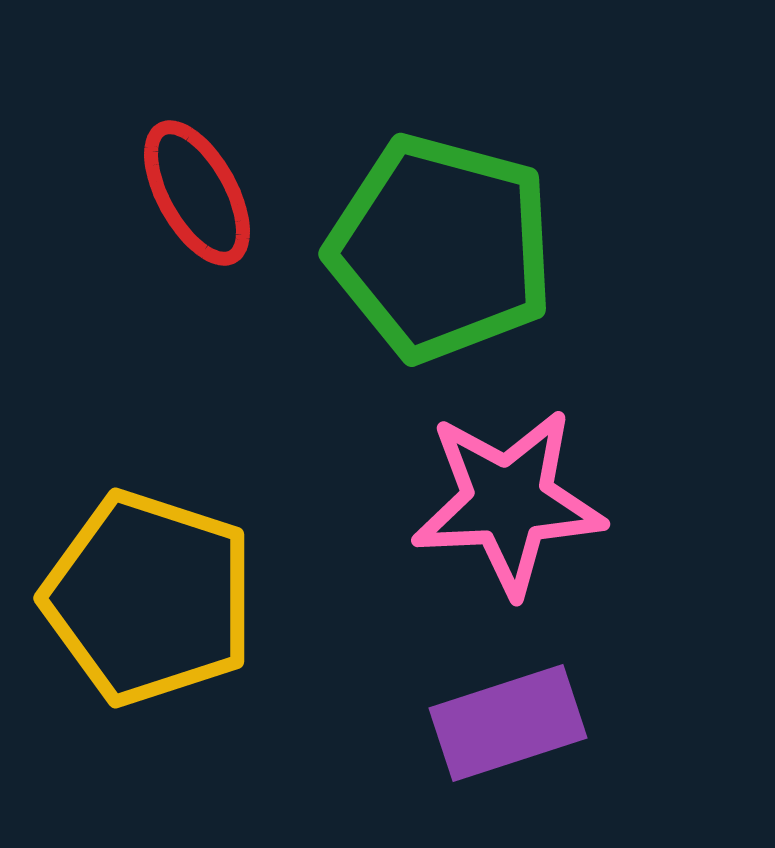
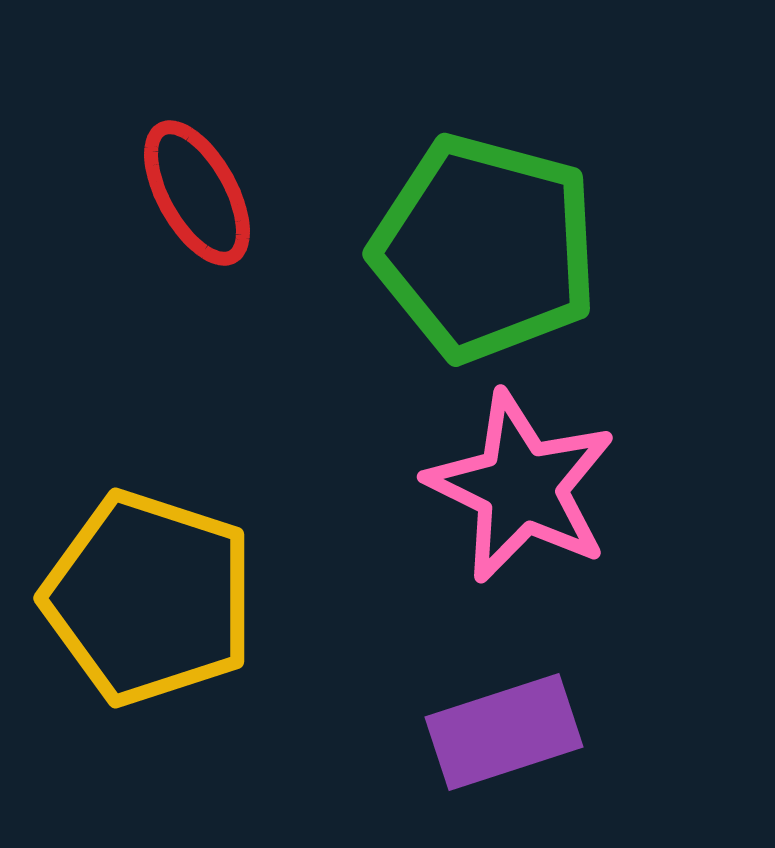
green pentagon: moved 44 px right
pink star: moved 13 px right, 15 px up; rotated 29 degrees clockwise
purple rectangle: moved 4 px left, 9 px down
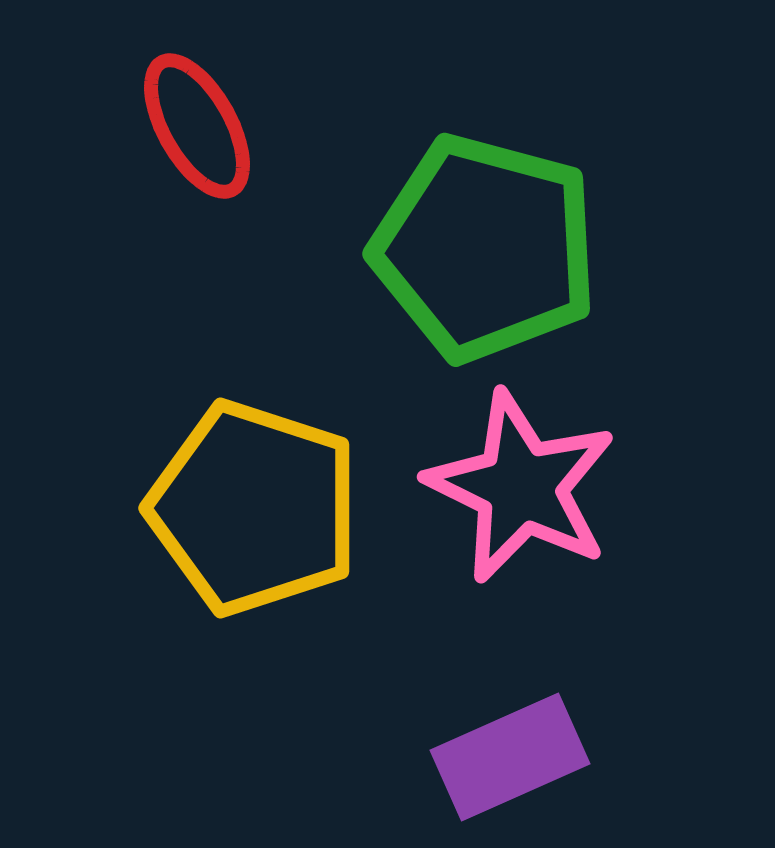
red ellipse: moved 67 px up
yellow pentagon: moved 105 px right, 90 px up
purple rectangle: moved 6 px right, 25 px down; rotated 6 degrees counterclockwise
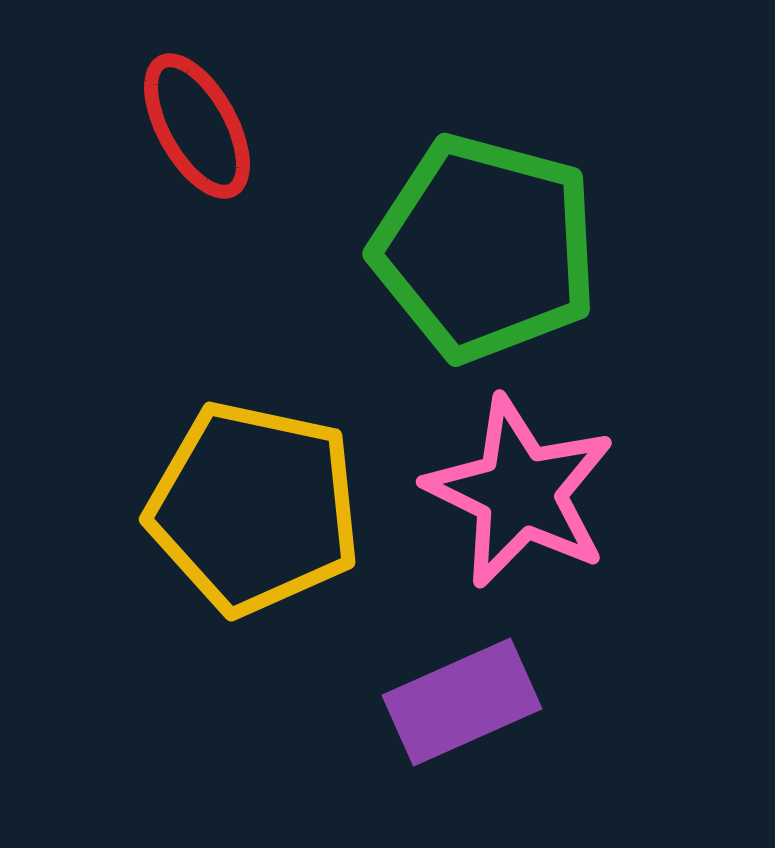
pink star: moved 1 px left, 5 px down
yellow pentagon: rotated 6 degrees counterclockwise
purple rectangle: moved 48 px left, 55 px up
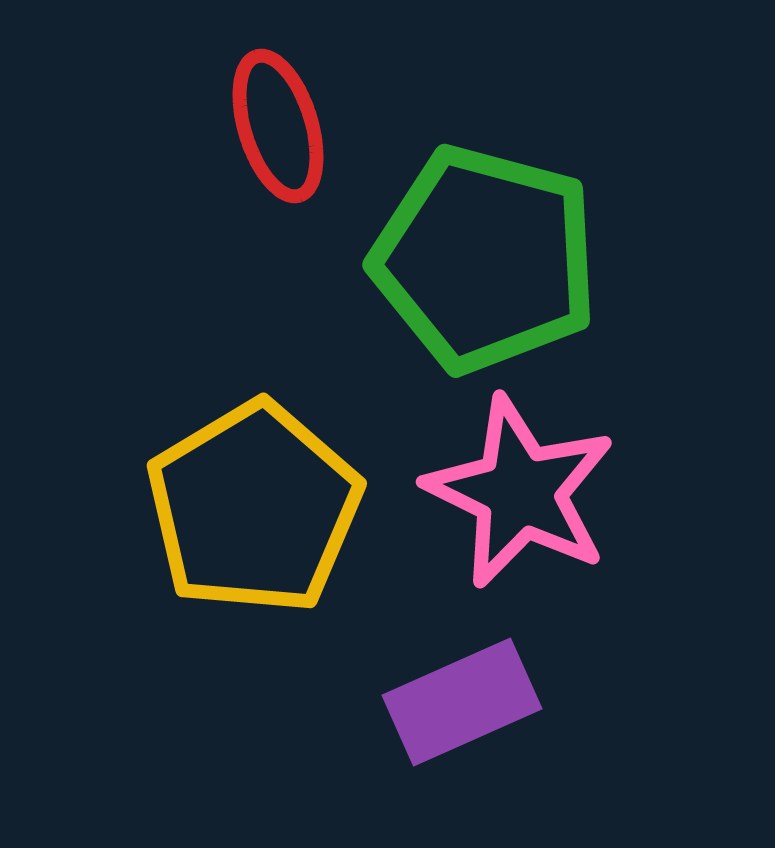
red ellipse: moved 81 px right; rotated 12 degrees clockwise
green pentagon: moved 11 px down
yellow pentagon: rotated 29 degrees clockwise
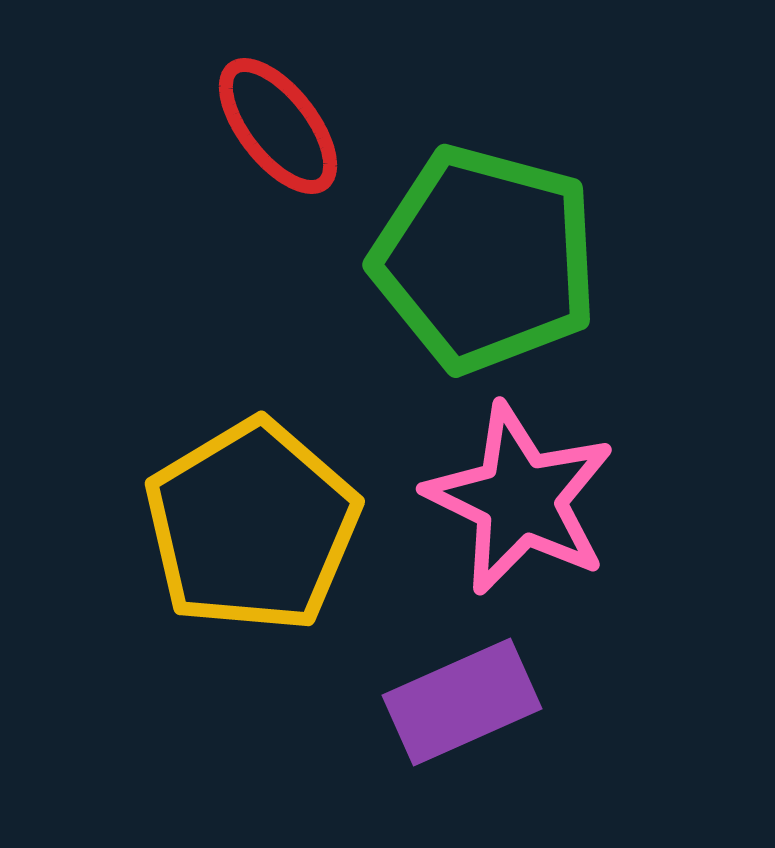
red ellipse: rotated 21 degrees counterclockwise
pink star: moved 7 px down
yellow pentagon: moved 2 px left, 18 px down
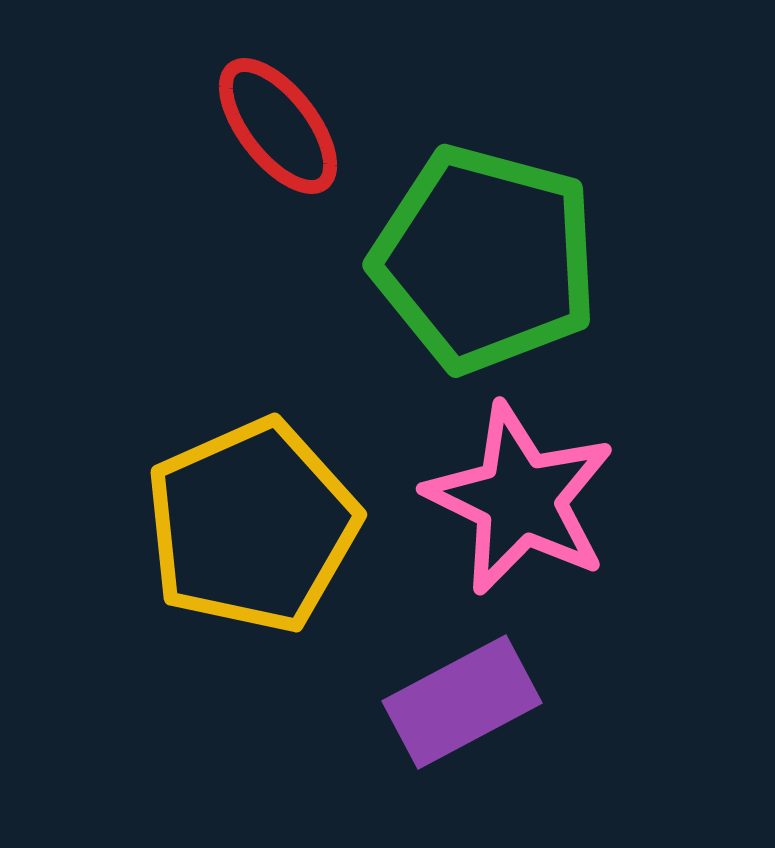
yellow pentagon: rotated 7 degrees clockwise
purple rectangle: rotated 4 degrees counterclockwise
